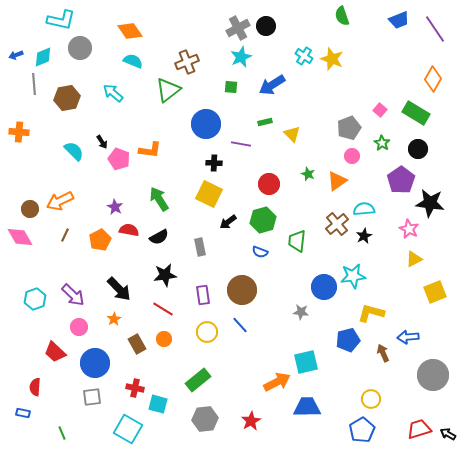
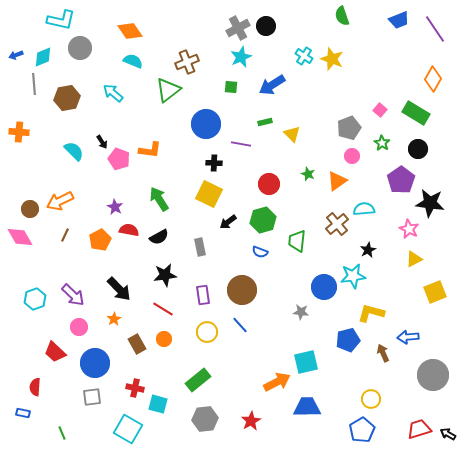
black star at (364, 236): moved 4 px right, 14 px down
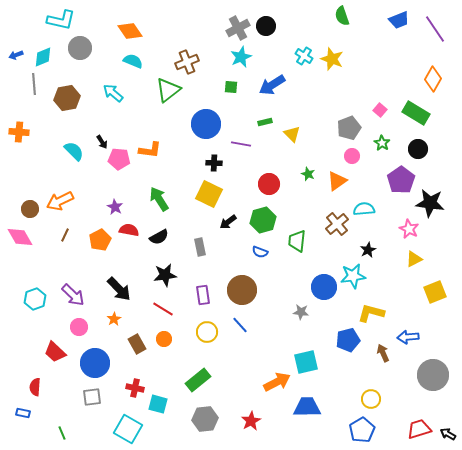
pink pentagon at (119, 159): rotated 15 degrees counterclockwise
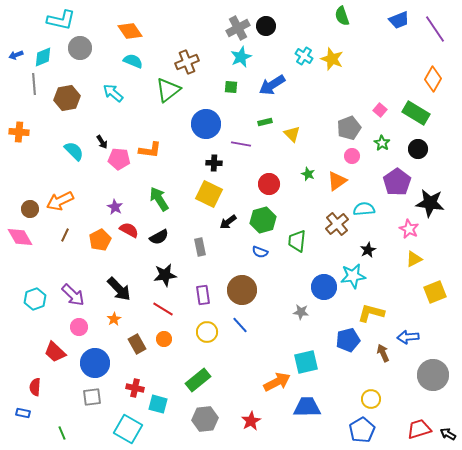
purple pentagon at (401, 180): moved 4 px left, 2 px down
red semicircle at (129, 230): rotated 18 degrees clockwise
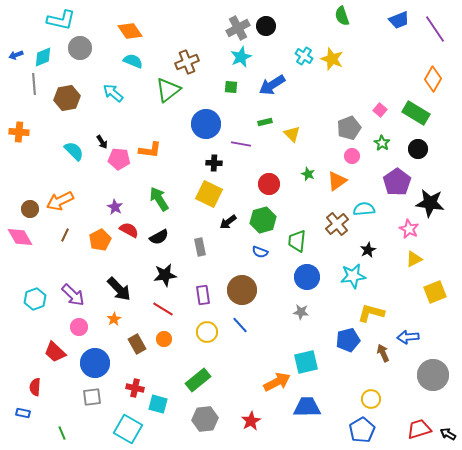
blue circle at (324, 287): moved 17 px left, 10 px up
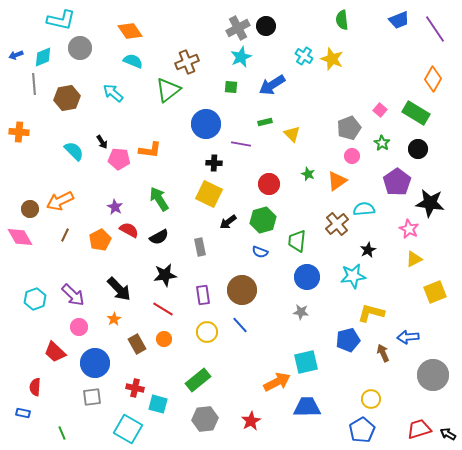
green semicircle at (342, 16): moved 4 px down; rotated 12 degrees clockwise
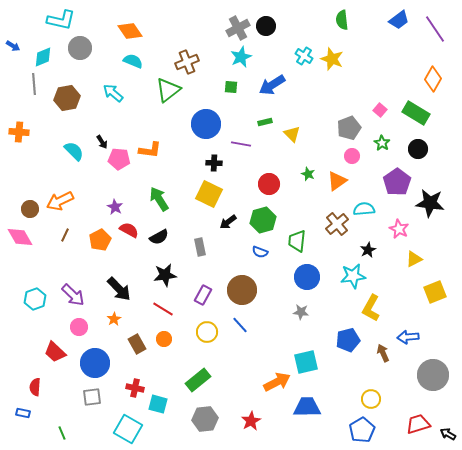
blue trapezoid at (399, 20): rotated 15 degrees counterclockwise
blue arrow at (16, 55): moved 3 px left, 9 px up; rotated 128 degrees counterclockwise
pink star at (409, 229): moved 10 px left
purple rectangle at (203, 295): rotated 36 degrees clockwise
yellow L-shape at (371, 313): moved 5 px up; rotated 76 degrees counterclockwise
red trapezoid at (419, 429): moved 1 px left, 5 px up
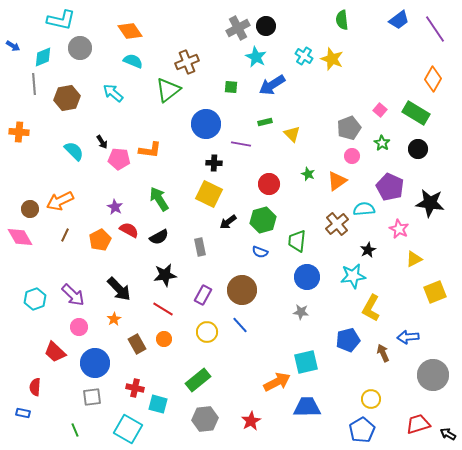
cyan star at (241, 57): moved 15 px right; rotated 20 degrees counterclockwise
purple pentagon at (397, 182): moved 7 px left, 5 px down; rotated 12 degrees counterclockwise
green line at (62, 433): moved 13 px right, 3 px up
